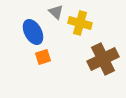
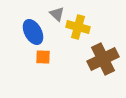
gray triangle: moved 1 px right, 2 px down
yellow cross: moved 2 px left, 4 px down
orange square: rotated 21 degrees clockwise
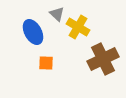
yellow cross: rotated 15 degrees clockwise
orange square: moved 3 px right, 6 px down
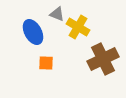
gray triangle: rotated 21 degrees counterclockwise
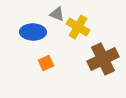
blue ellipse: rotated 60 degrees counterclockwise
orange square: rotated 28 degrees counterclockwise
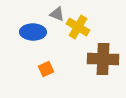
brown cross: rotated 28 degrees clockwise
orange square: moved 6 px down
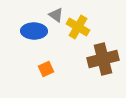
gray triangle: moved 1 px left, 1 px down; rotated 14 degrees clockwise
blue ellipse: moved 1 px right, 1 px up
brown cross: rotated 16 degrees counterclockwise
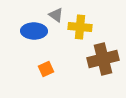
yellow cross: moved 2 px right; rotated 25 degrees counterclockwise
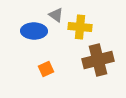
brown cross: moved 5 px left, 1 px down
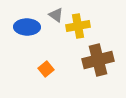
yellow cross: moved 2 px left, 1 px up; rotated 15 degrees counterclockwise
blue ellipse: moved 7 px left, 4 px up
orange square: rotated 14 degrees counterclockwise
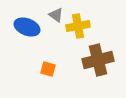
blue ellipse: rotated 20 degrees clockwise
orange square: moved 2 px right; rotated 35 degrees counterclockwise
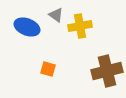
yellow cross: moved 2 px right
brown cross: moved 9 px right, 11 px down
